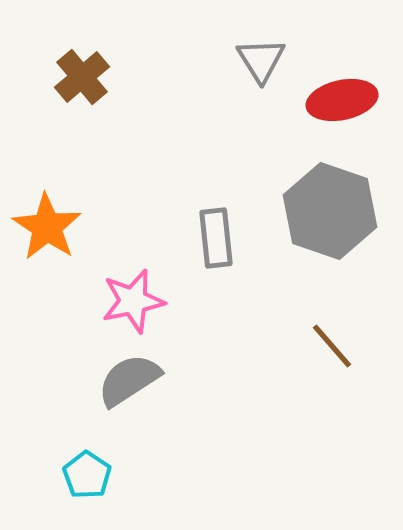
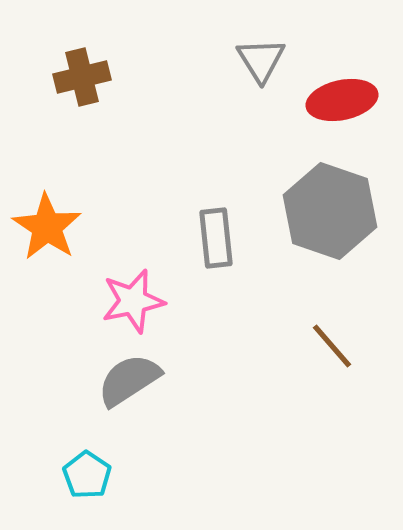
brown cross: rotated 26 degrees clockwise
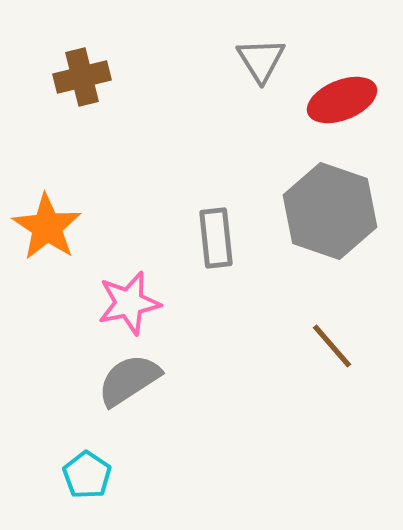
red ellipse: rotated 10 degrees counterclockwise
pink star: moved 4 px left, 2 px down
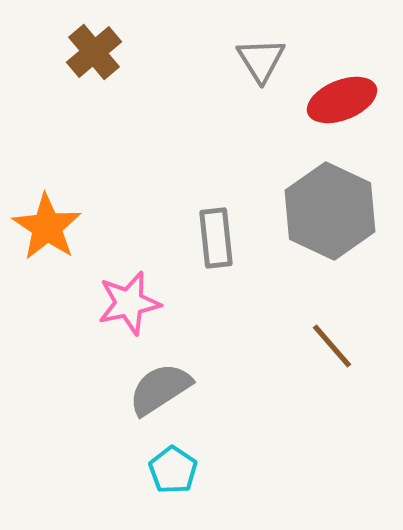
brown cross: moved 12 px right, 25 px up; rotated 26 degrees counterclockwise
gray hexagon: rotated 6 degrees clockwise
gray semicircle: moved 31 px right, 9 px down
cyan pentagon: moved 86 px right, 5 px up
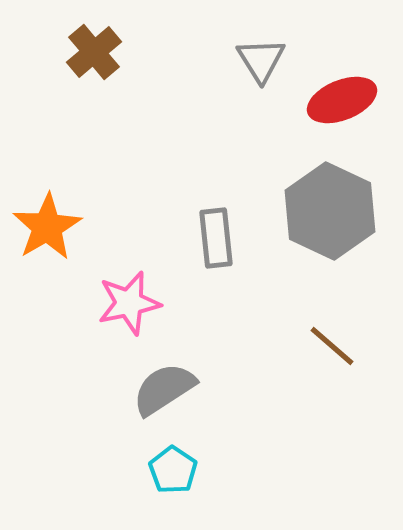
orange star: rotated 8 degrees clockwise
brown line: rotated 8 degrees counterclockwise
gray semicircle: moved 4 px right
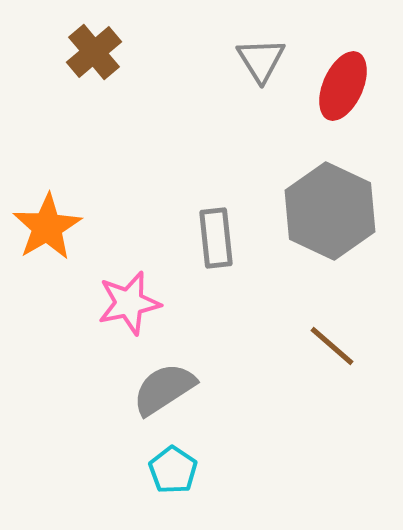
red ellipse: moved 1 px right, 14 px up; rotated 44 degrees counterclockwise
